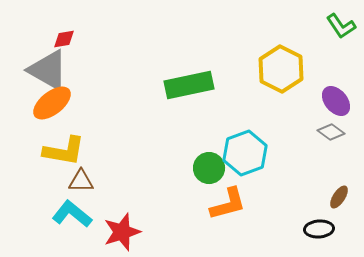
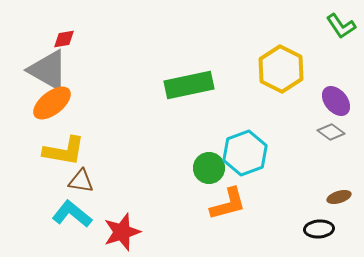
brown triangle: rotated 8 degrees clockwise
brown ellipse: rotated 40 degrees clockwise
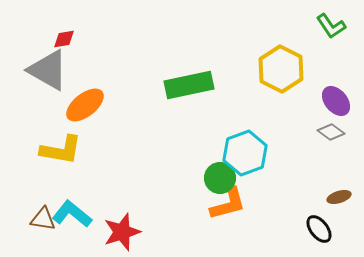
green L-shape: moved 10 px left
orange ellipse: moved 33 px right, 2 px down
yellow L-shape: moved 3 px left, 1 px up
green circle: moved 11 px right, 10 px down
brown triangle: moved 38 px left, 38 px down
black ellipse: rotated 56 degrees clockwise
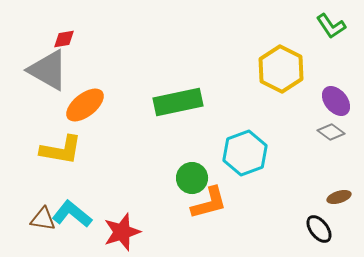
green rectangle: moved 11 px left, 17 px down
green circle: moved 28 px left
orange L-shape: moved 19 px left, 1 px up
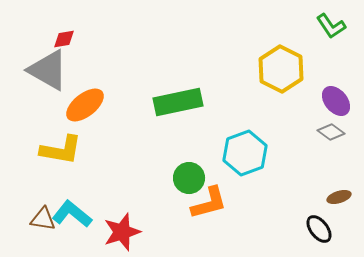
green circle: moved 3 px left
